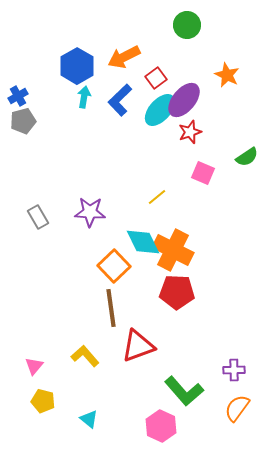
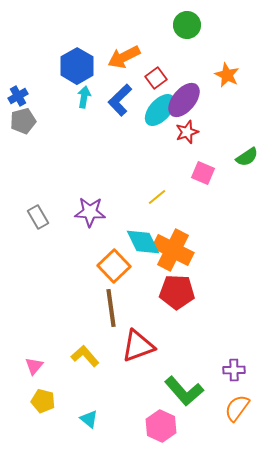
red star: moved 3 px left
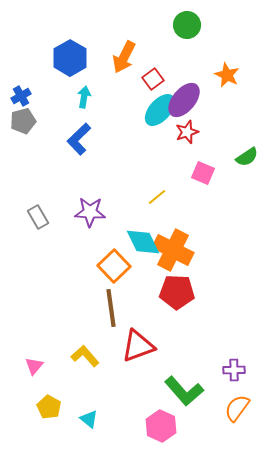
orange arrow: rotated 36 degrees counterclockwise
blue hexagon: moved 7 px left, 8 px up
red square: moved 3 px left, 1 px down
blue cross: moved 3 px right
blue L-shape: moved 41 px left, 39 px down
yellow pentagon: moved 6 px right, 6 px down; rotated 15 degrees clockwise
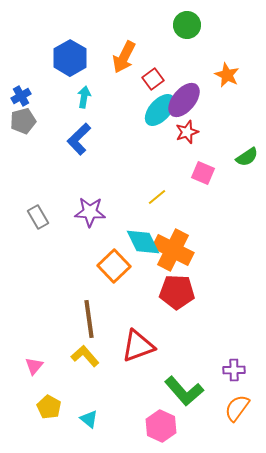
brown line: moved 22 px left, 11 px down
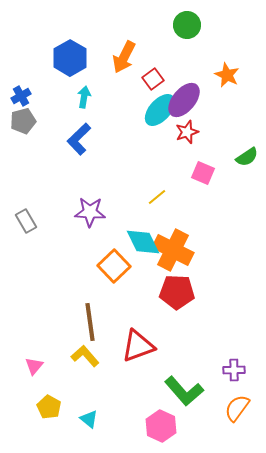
gray rectangle: moved 12 px left, 4 px down
brown line: moved 1 px right, 3 px down
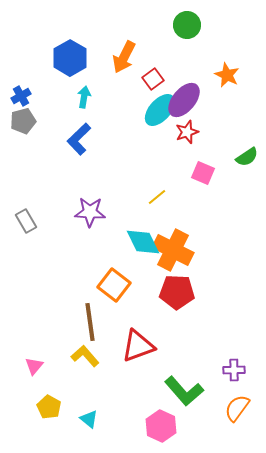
orange square: moved 19 px down; rotated 8 degrees counterclockwise
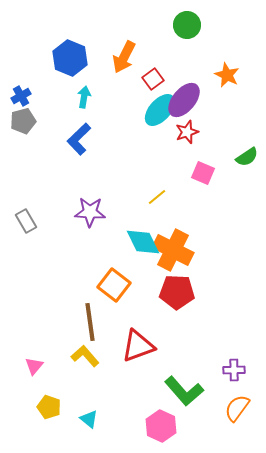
blue hexagon: rotated 8 degrees counterclockwise
yellow pentagon: rotated 10 degrees counterclockwise
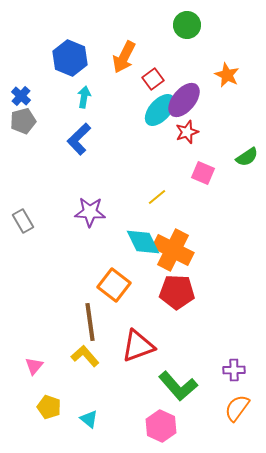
blue cross: rotated 18 degrees counterclockwise
gray rectangle: moved 3 px left
green L-shape: moved 6 px left, 5 px up
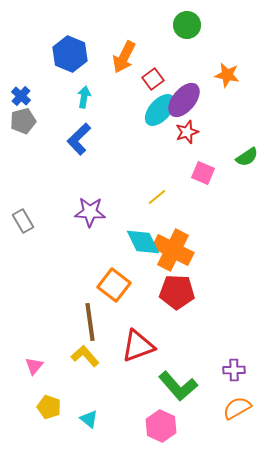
blue hexagon: moved 4 px up
orange star: rotated 15 degrees counterclockwise
orange semicircle: rotated 24 degrees clockwise
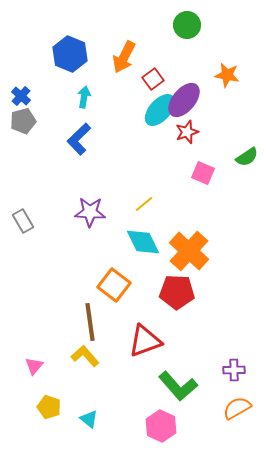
yellow line: moved 13 px left, 7 px down
orange cross: moved 16 px right, 1 px down; rotated 15 degrees clockwise
red triangle: moved 7 px right, 5 px up
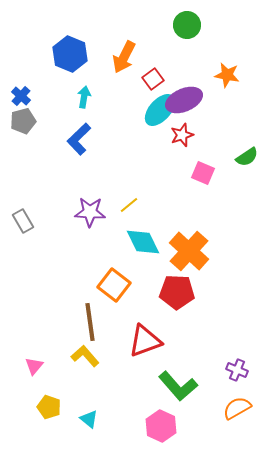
purple ellipse: rotated 27 degrees clockwise
red star: moved 5 px left, 3 px down
yellow line: moved 15 px left, 1 px down
purple cross: moved 3 px right; rotated 25 degrees clockwise
